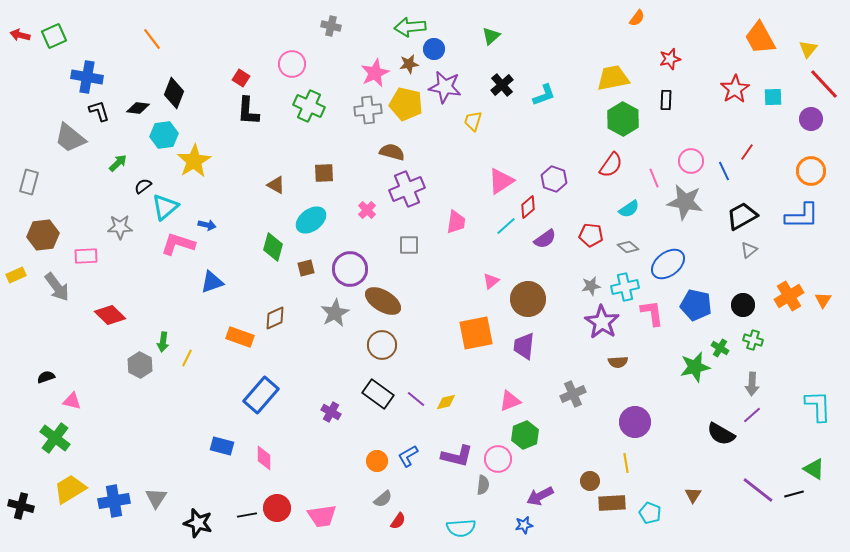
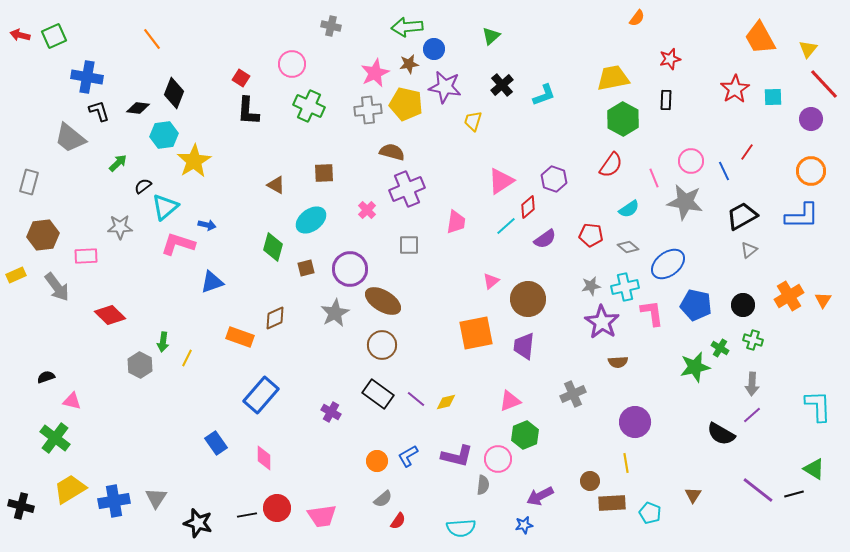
green arrow at (410, 27): moved 3 px left
blue rectangle at (222, 446): moved 6 px left, 3 px up; rotated 40 degrees clockwise
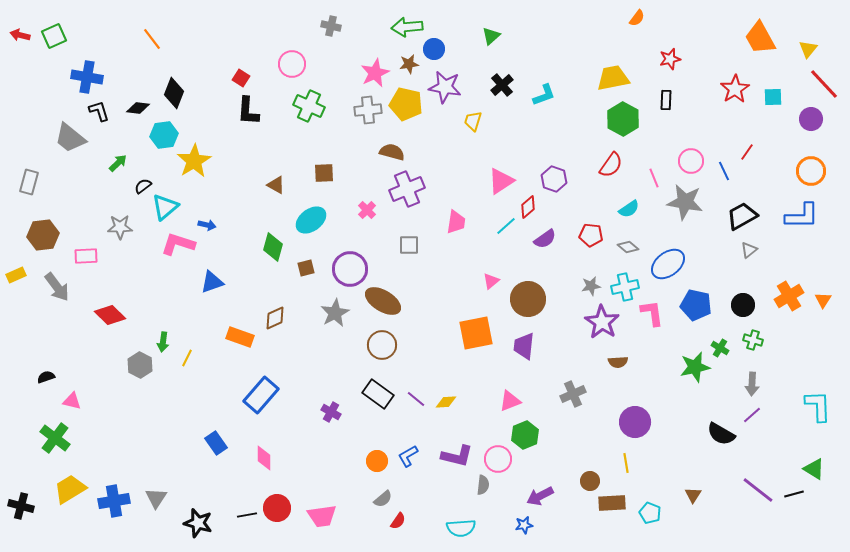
yellow diamond at (446, 402): rotated 10 degrees clockwise
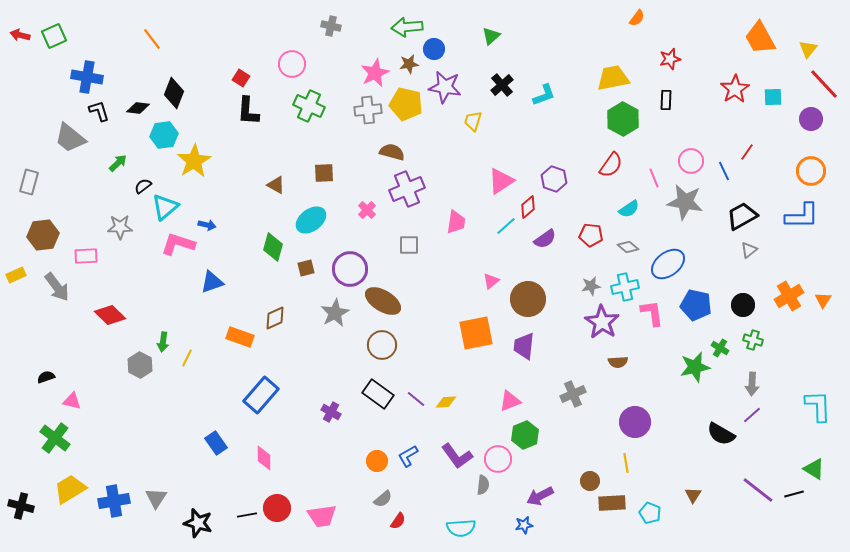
purple L-shape at (457, 456): rotated 40 degrees clockwise
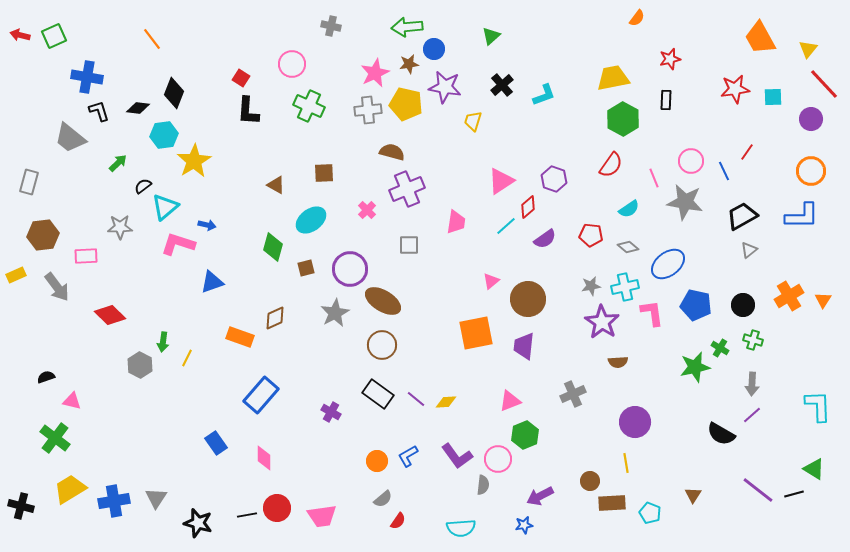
red star at (735, 89): rotated 24 degrees clockwise
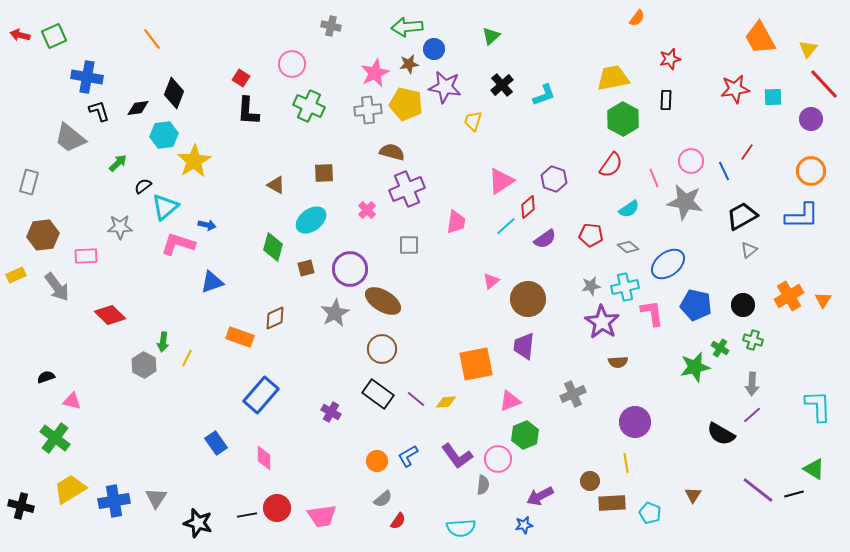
black diamond at (138, 108): rotated 15 degrees counterclockwise
orange square at (476, 333): moved 31 px down
brown circle at (382, 345): moved 4 px down
gray hexagon at (140, 365): moved 4 px right
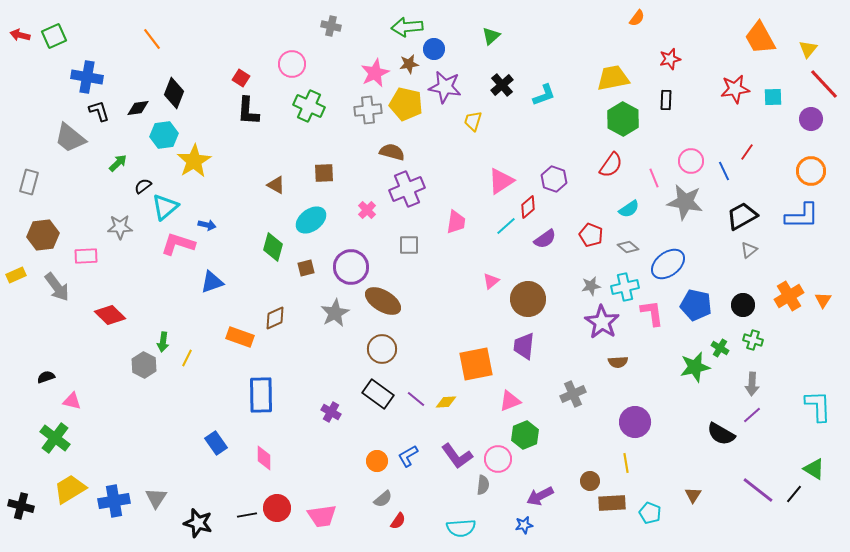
red pentagon at (591, 235): rotated 15 degrees clockwise
purple circle at (350, 269): moved 1 px right, 2 px up
blue rectangle at (261, 395): rotated 42 degrees counterclockwise
black line at (794, 494): rotated 36 degrees counterclockwise
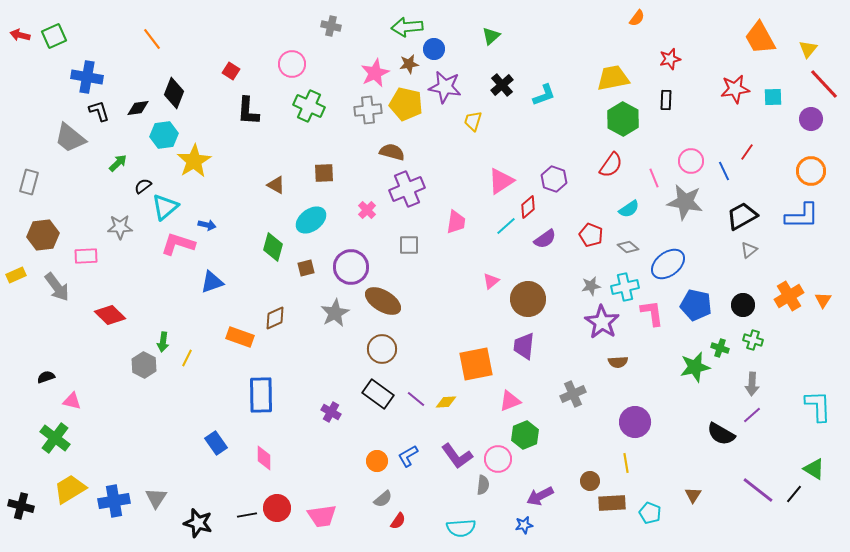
red square at (241, 78): moved 10 px left, 7 px up
green cross at (720, 348): rotated 12 degrees counterclockwise
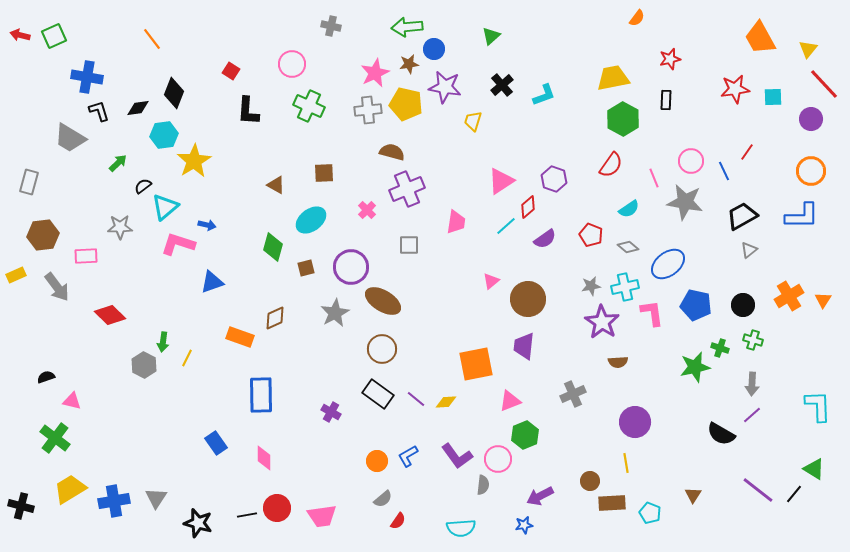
gray trapezoid at (70, 138): rotated 8 degrees counterclockwise
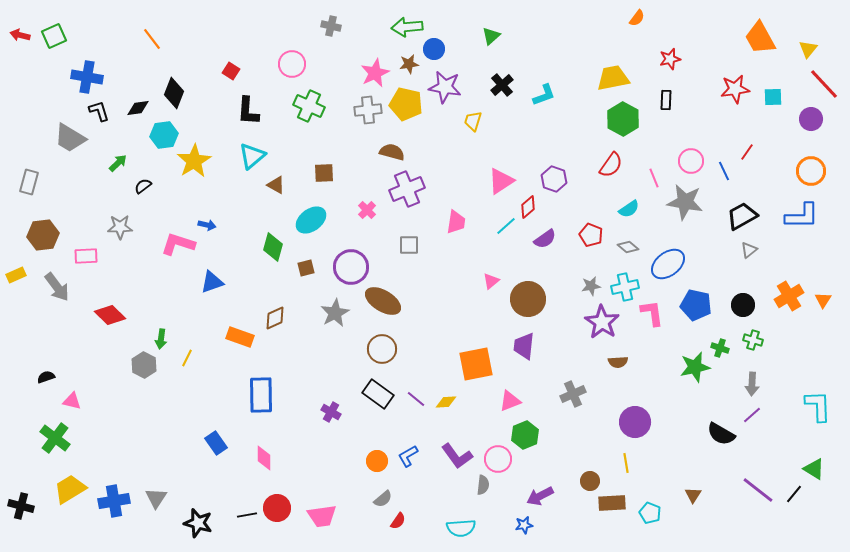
cyan triangle at (165, 207): moved 87 px right, 51 px up
green arrow at (163, 342): moved 2 px left, 3 px up
